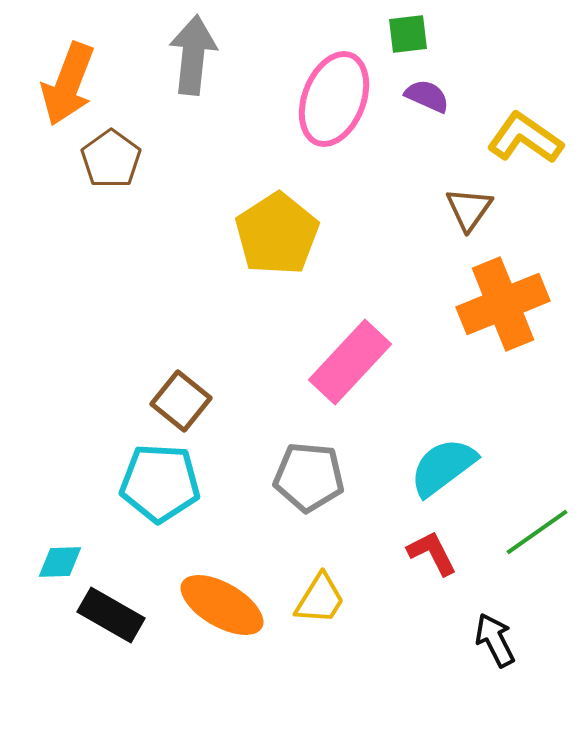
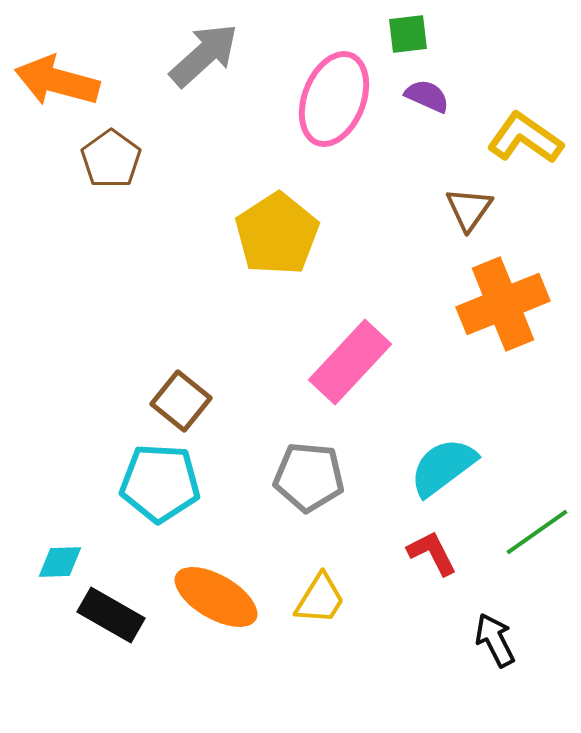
gray arrow: moved 11 px right; rotated 42 degrees clockwise
orange arrow: moved 11 px left, 3 px up; rotated 84 degrees clockwise
orange ellipse: moved 6 px left, 8 px up
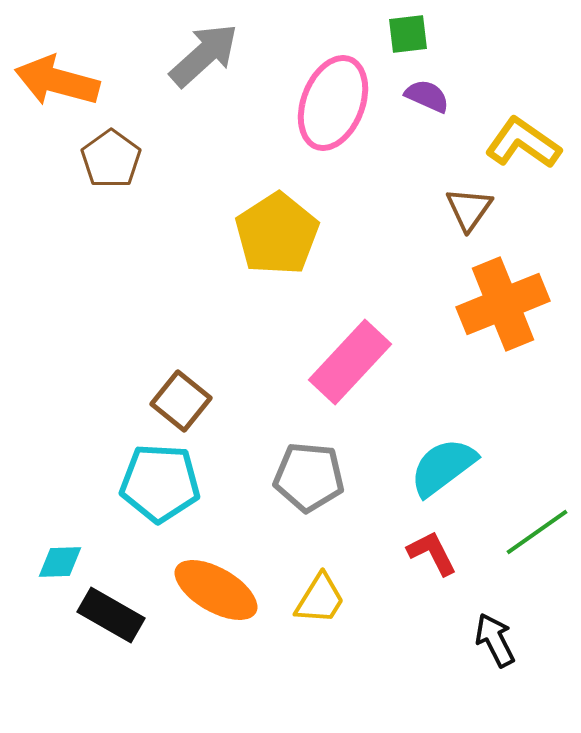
pink ellipse: moved 1 px left, 4 px down
yellow L-shape: moved 2 px left, 5 px down
orange ellipse: moved 7 px up
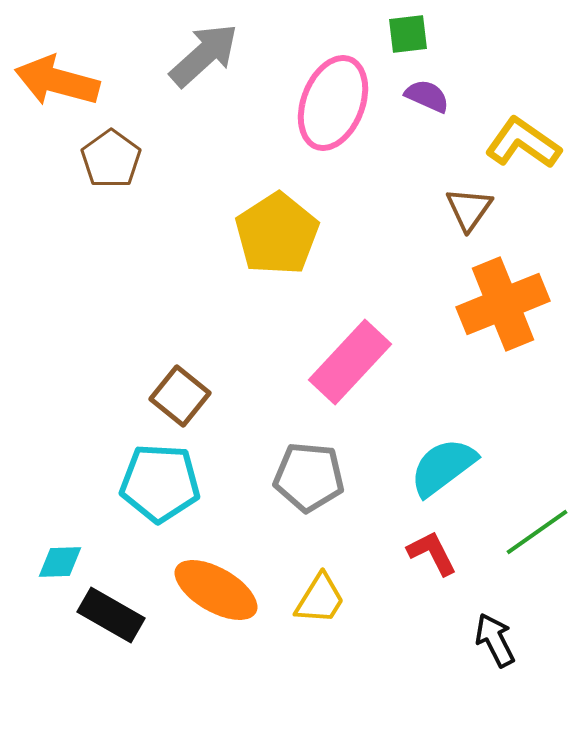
brown square: moved 1 px left, 5 px up
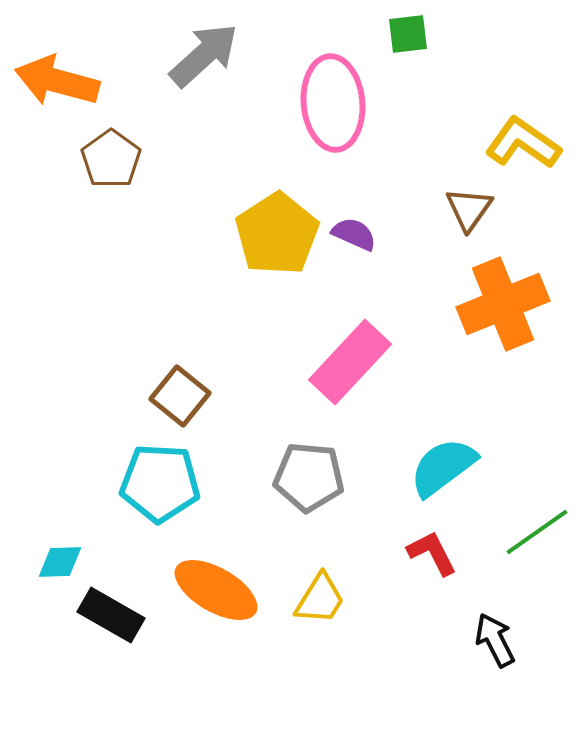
purple semicircle: moved 73 px left, 138 px down
pink ellipse: rotated 26 degrees counterclockwise
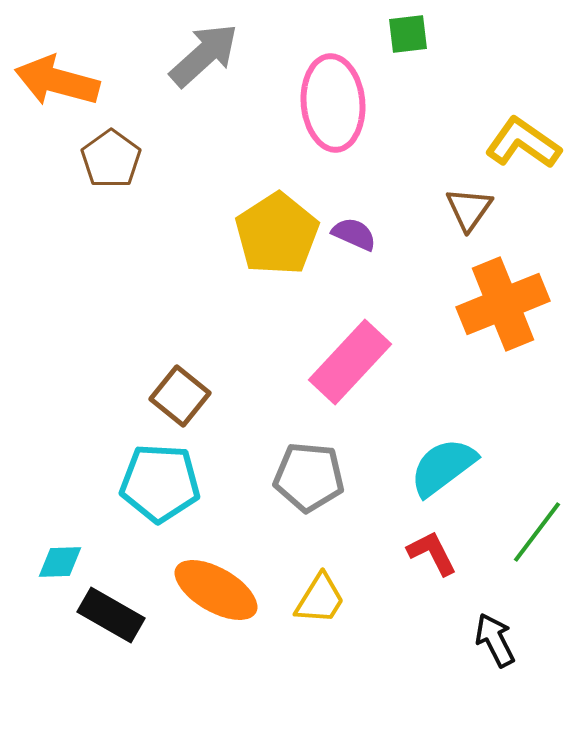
green line: rotated 18 degrees counterclockwise
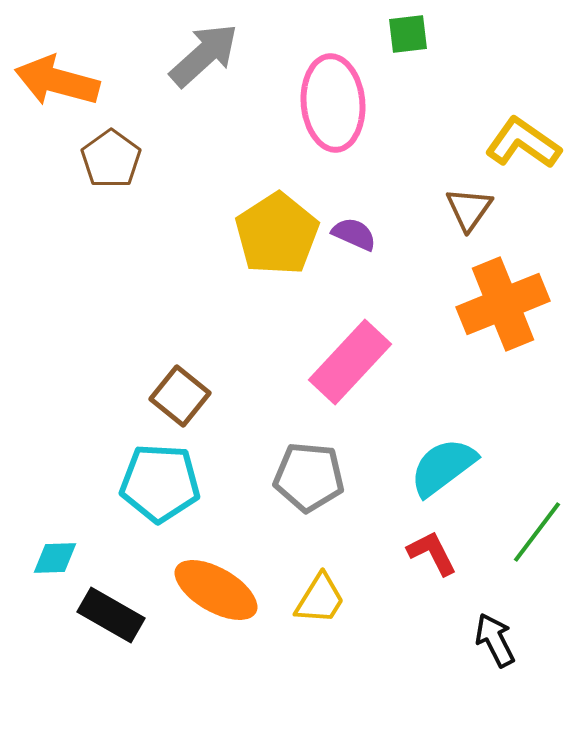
cyan diamond: moved 5 px left, 4 px up
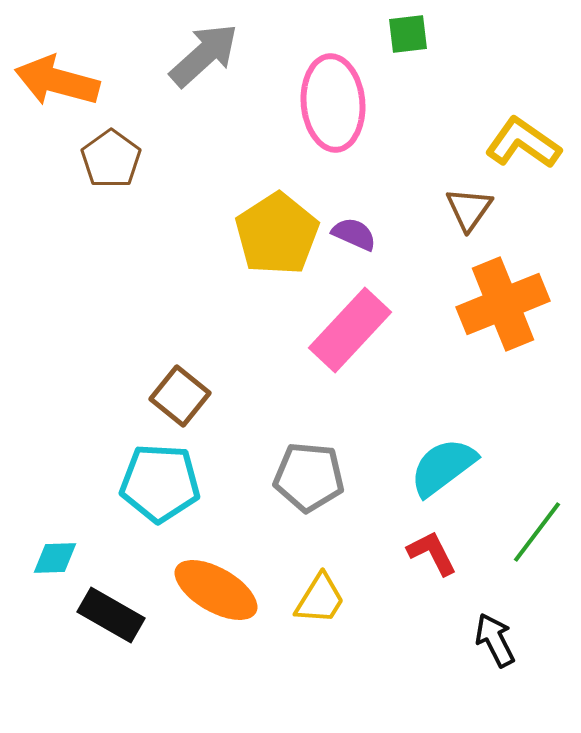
pink rectangle: moved 32 px up
